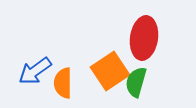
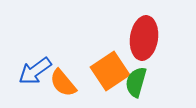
orange semicircle: rotated 40 degrees counterclockwise
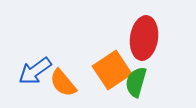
orange square: moved 2 px right, 1 px up
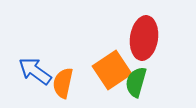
blue arrow: rotated 72 degrees clockwise
orange semicircle: rotated 52 degrees clockwise
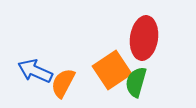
blue arrow: rotated 12 degrees counterclockwise
orange semicircle: rotated 16 degrees clockwise
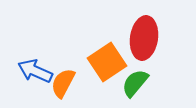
orange square: moved 5 px left, 8 px up
green semicircle: moved 1 px left, 1 px down; rotated 24 degrees clockwise
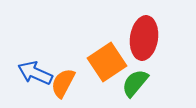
blue arrow: moved 2 px down
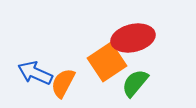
red ellipse: moved 11 px left; rotated 69 degrees clockwise
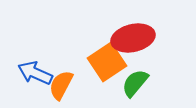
orange semicircle: moved 2 px left, 2 px down
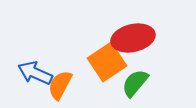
orange semicircle: moved 1 px left
